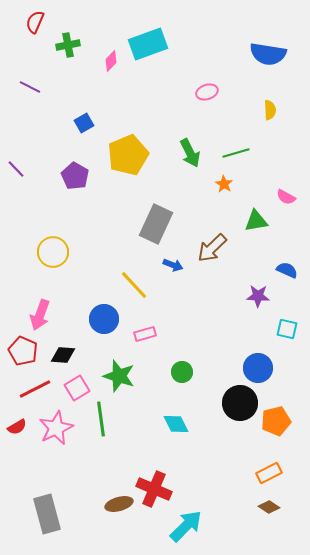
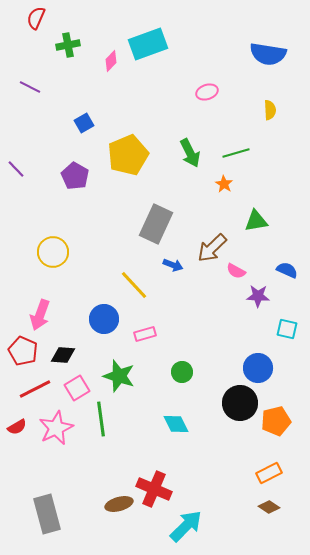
red semicircle at (35, 22): moved 1 px right, 4 px up
pink semicircle at (286, 197): moved 50 px left, 74 px down
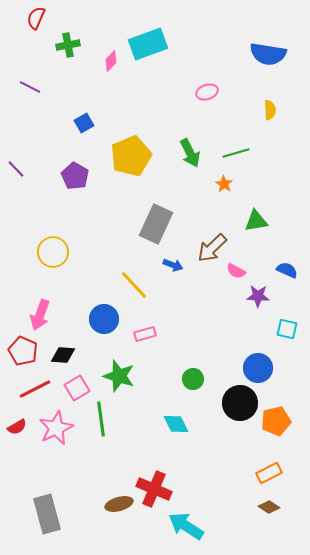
yellow pentagon at (128, 155): moved 3 px right, 1 px down
green circle at (182, 372): moved 11 px right, 7 px down
cyan arrow at (186, 526): rotated 102 degrees counterclockwise
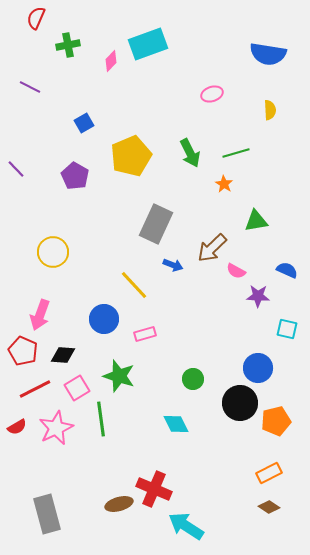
pink ellipse at (207, 92): moved 5 px right, 2 px down
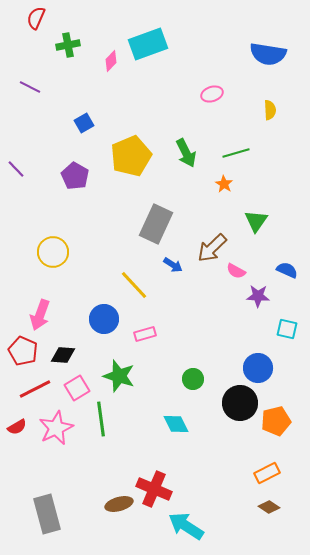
green arrow at (190, 153): moved 4 px left
green triangle at (256, 221): rotated 45 degrees counterclockwise
blue arrow at (173, 265): rotated 12 degrees clockwise
orange rectangle at (269, 473): moved 2 px left
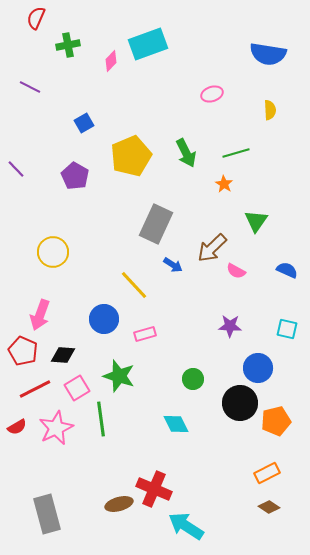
purple star at (258, 296): moved 28 px left, 30 px down
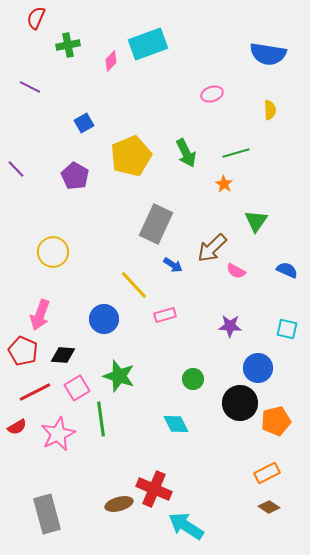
pink rectangle at (145, 334): moved 20 px right, 19 px up
red line at (35, 389): moved 3 px down
pink star at (56, 428): moved 2 px right, 6 px down
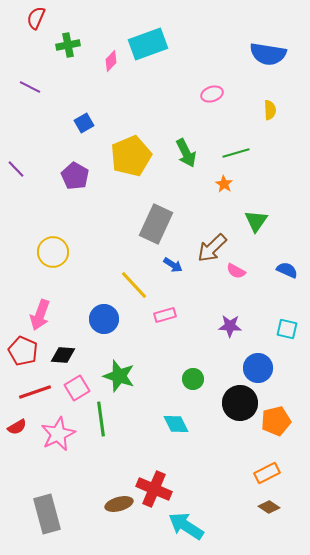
red line at (35, 392): rotated 8 degrees clockwise
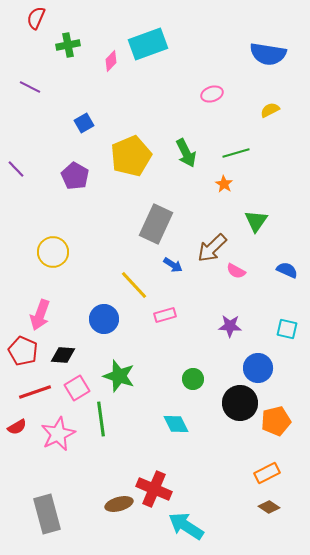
yellow semicircle at (270, 110): rotated 114 degrees counterclockwise
